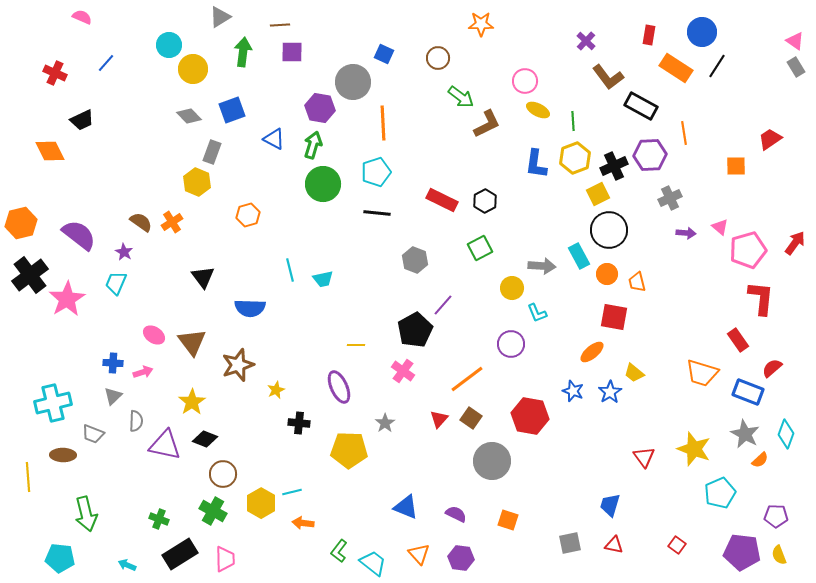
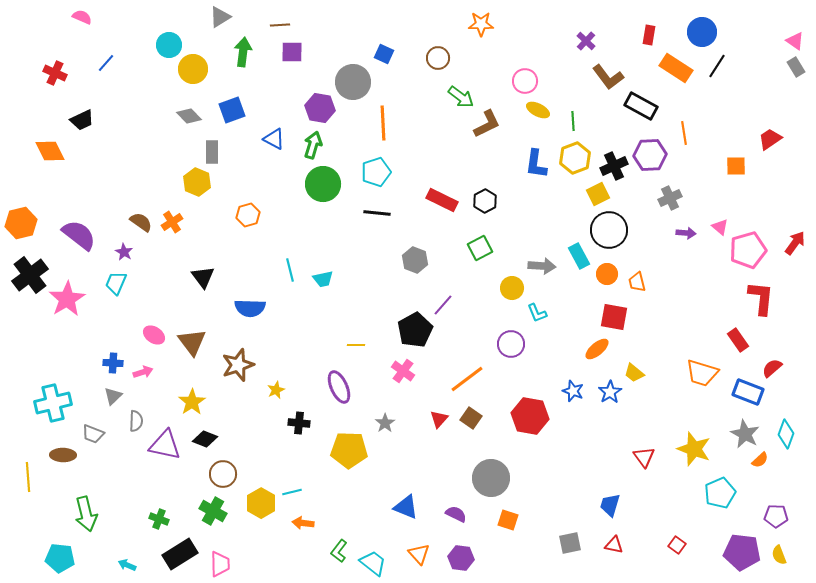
gray rectangle at (212, 152): rotated 20 degrees counterclockwise
orange ellipse at (592, 352): moved 5 px right, 3 px up
gray circle at (492, 461): moved 1 px left, 17 px down
pink trapezoid at (225, 559): moved 5 px left, 5 px down
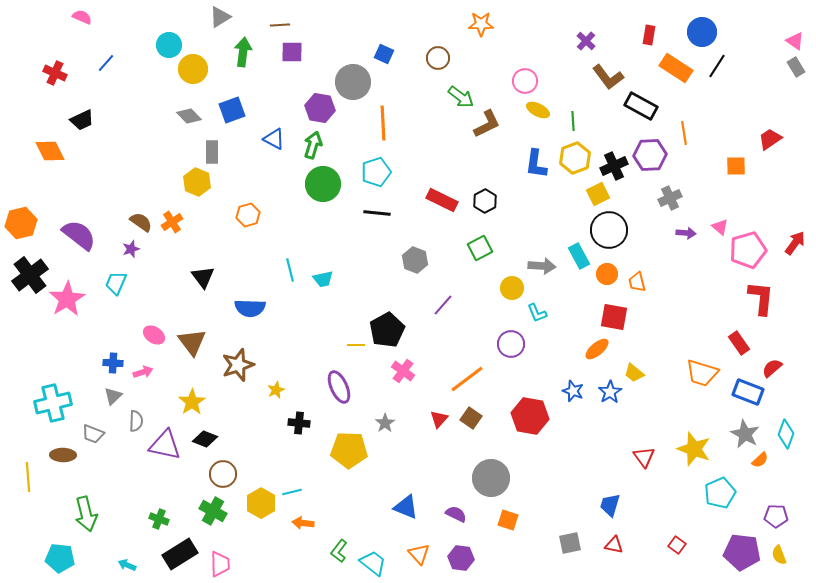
purple star at (124, 252): moved 7 px right, 3 px up; rotated 24 degrees clockwise
black pentagon at (415, 330): moved 28 px left
red rectangle at (738, 340): moved 1 px right, 3 px down
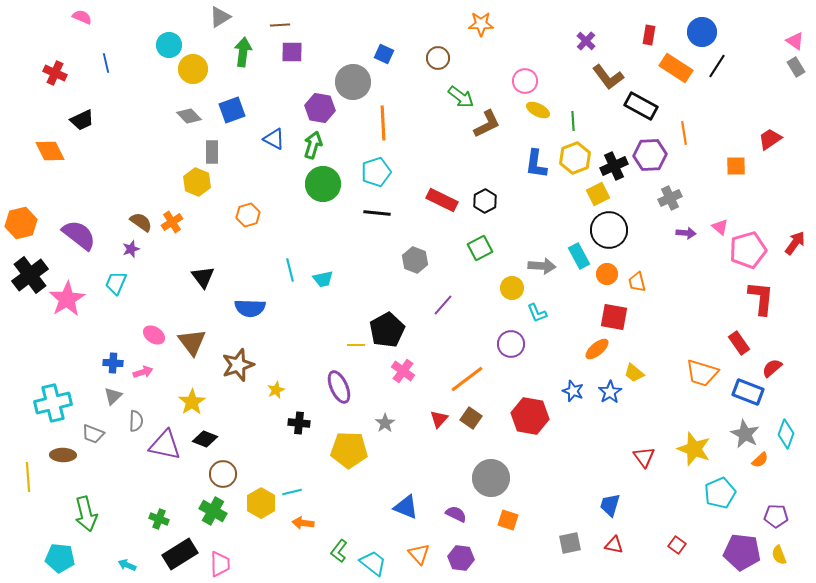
blue line at (106, 63): rotated 54 degrees counterclockwise
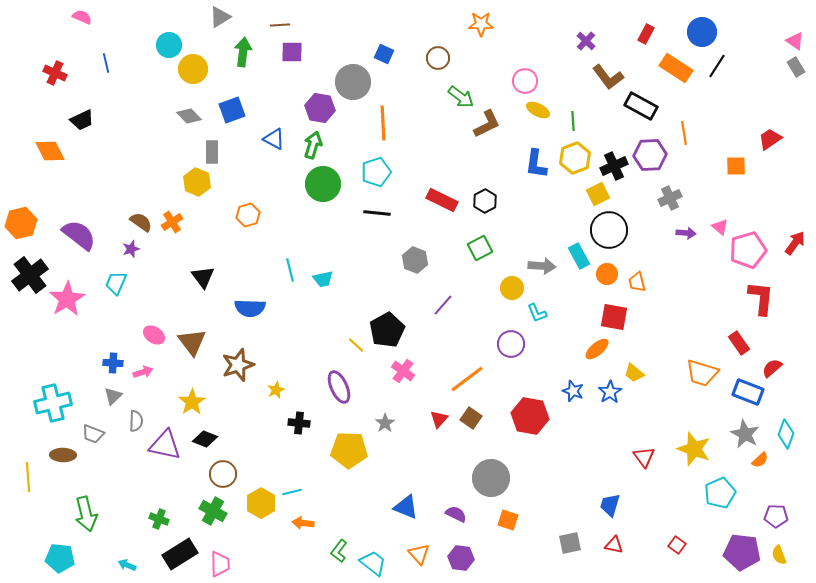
red rectangle at (649, 35): moved 3 px left, 1 px up; rotated 18 degrees clockwise
yellow line at (356, 345): rotated 42 degrees clockwise
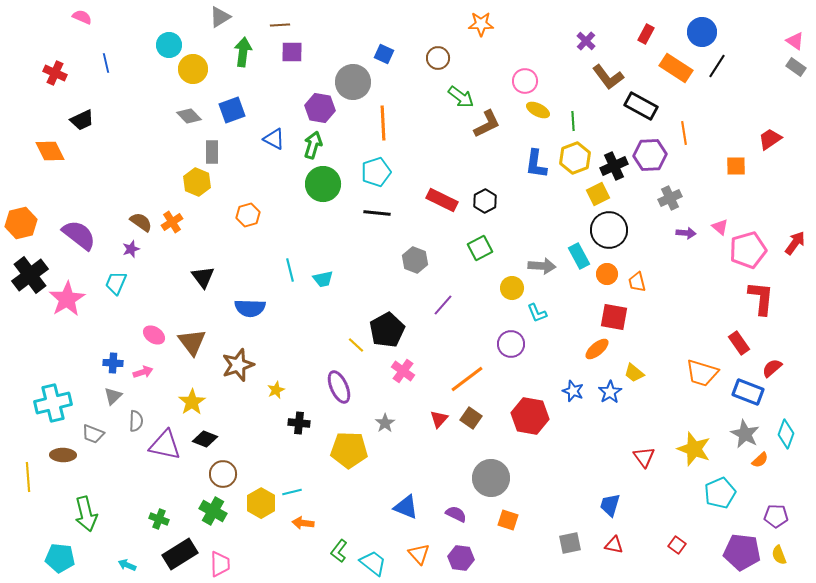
gray rectangle at (796, 67): rotated 24 degrees counterclockwise
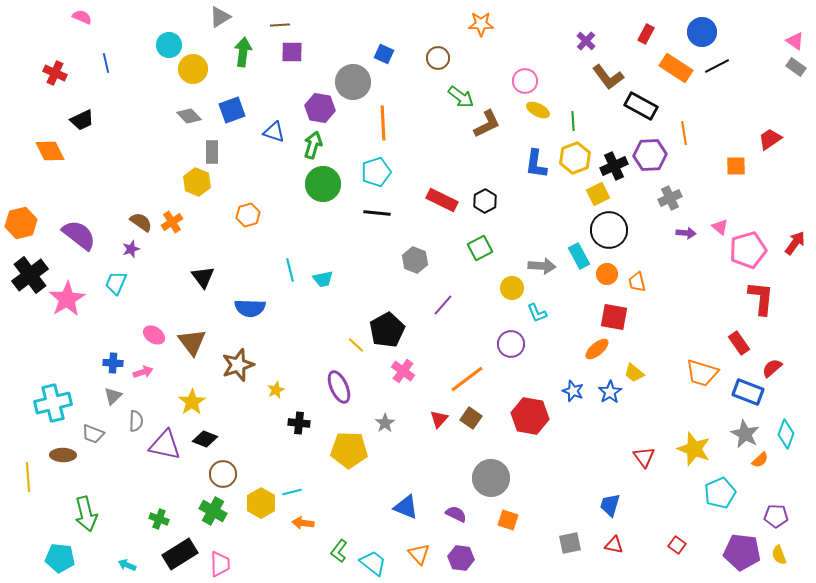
black line at (717, 66): rotated 30 degrees clockwise
blue triangle at (274, 139): moved 7 px up; rotated 10 degrees counterclockwise
